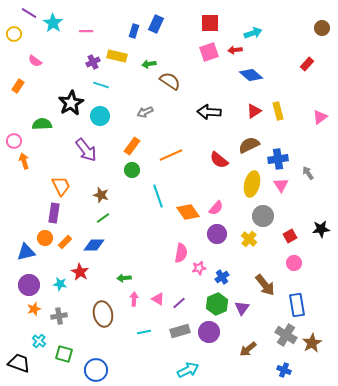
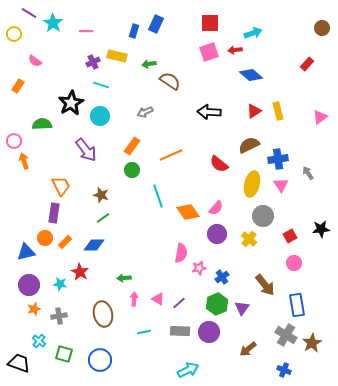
red semicircle at (219, 160): moved 4 px down
gray rectangle at (180, 331): rotated 18 degrees clockwise
blue circle at (96, 370): moved 4 px right, 10 px up
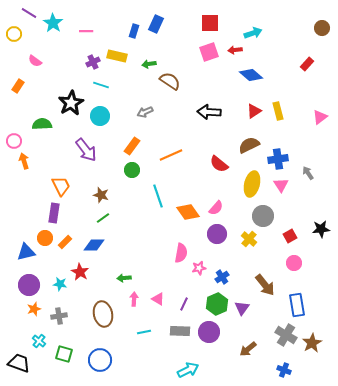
purple line at (179, 303): moved 5 px right, 1 px down; rotated 24 degrees counterclockwise
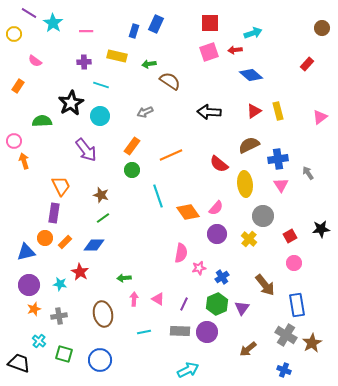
purple cross at (93, 62): moved 9 px left; rotated 24 degrees clockwise
green semicircle at (42, 124): moved 3 px up
yellow ellipse at (252, 184): moved 7 px left; rotated 20 degrees counterclockwise
purple circle at (209, 332): moved 2 px left
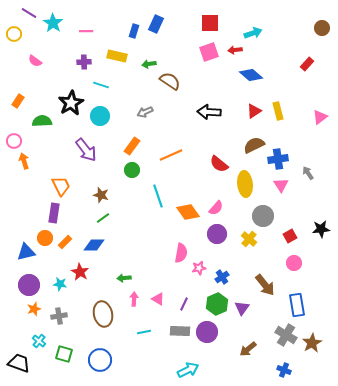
orange rectangle at (18, 86): moved 15 px down
brown semicircle at (249, 145): moved 5 px right
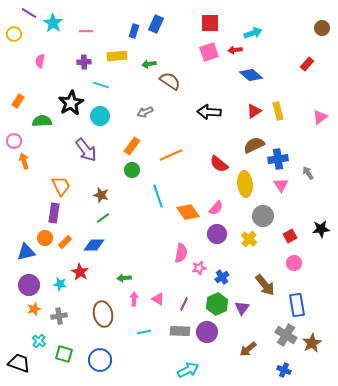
yellow rectangle at (117, 56): rotated 18 degrees counterclockwise
pink semicircle at (35, 61): moved 5 px right; rotated 64 degrees clockwise
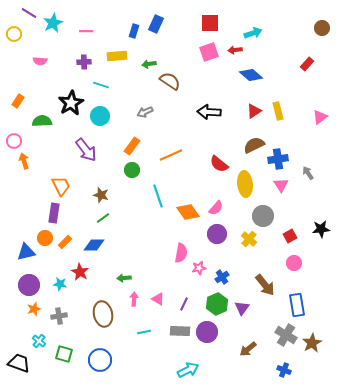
cyan star at (53, 23): rotated 12 degrees clockwise
pink semicircle at (40, 61): rotated 96 degrees counterclockwise
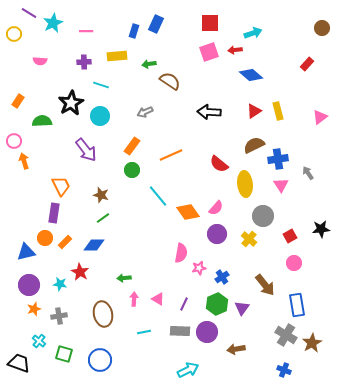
cyan line at (158, 196): rotated 20 degrees counterclockwise
brown arrow at (248, 349): moved 12 px left; rotated 30 degrees clockwise
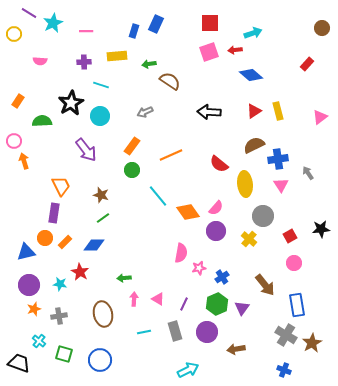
purple circle at (217, 234): moved 1 px left, 3 px up
gray rectangle at (180, 331): moved 5 px left; rotated 72 degrees clockwise
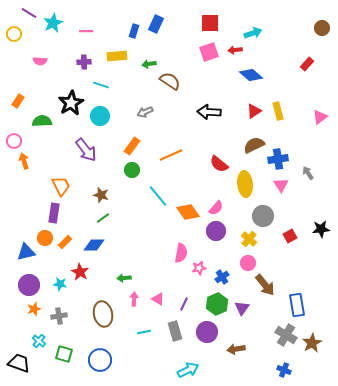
pink circle at (294, 263): moved 46 px left
